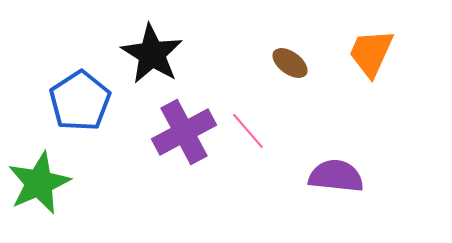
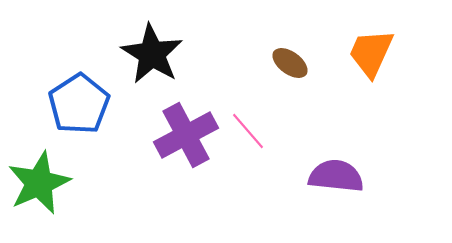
blue pentagon: moved 1 px left, 3 px down
purple cross: moved 2 px right, 3 px down
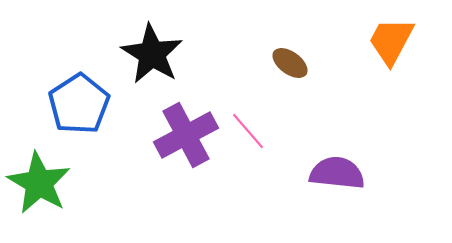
orange trapezoid: moved 20 px right, 12 px up; rotated 4 degrees clockwise
purple semicircle: moved 1 px right, 3 px up
green star: rotated 18 degrees counterclockwise
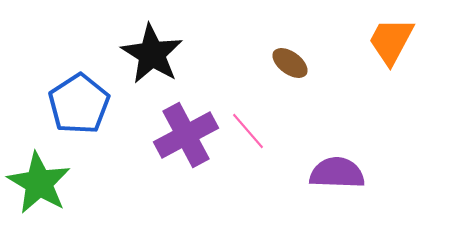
purple semicircle: rotated 4 degrees counterclockwise
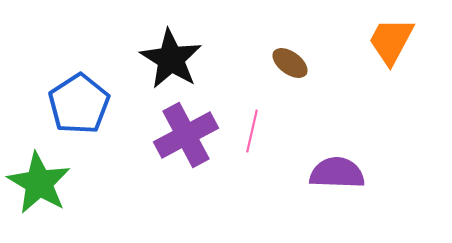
black star: moved 19 px right, 5 px down
pink line: moved 4 px right; rotated 54 degrees clockwise
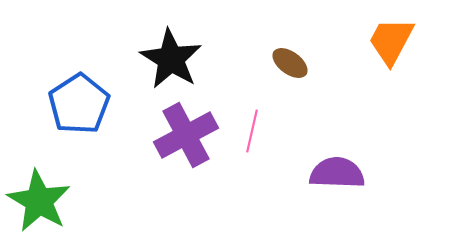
green star: moved 18 px down
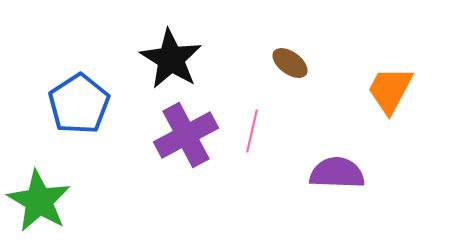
orange trapezoid: moved 1 px left, 49 px down
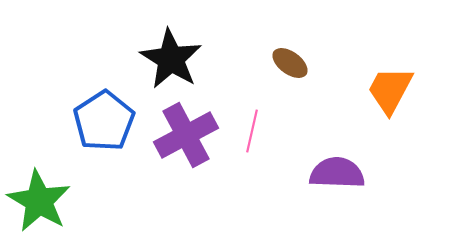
blue pentagon: moved 25 px right, 17 px down
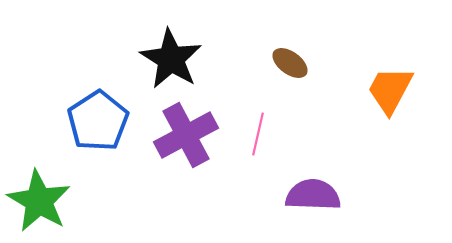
blue pentagon: moved 6 px left
pink line: moved 6 px right, 3 px down
purple semicircle: moved 24 px left, 22 px down
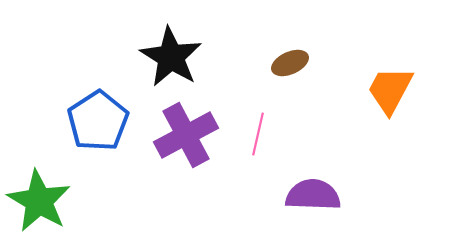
black star: moved 2 px up
brown ellipse: rotated 60 degrees counterclockwise
